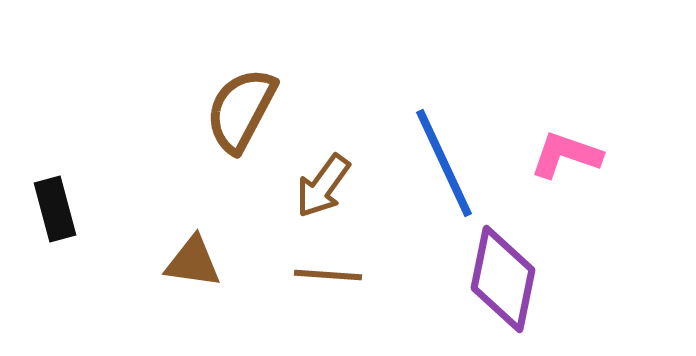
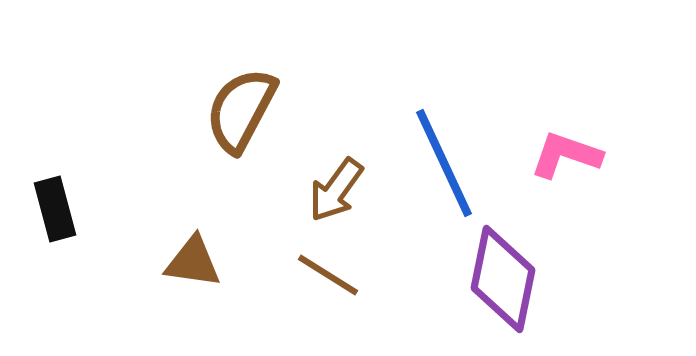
brown arrow: moved 13 px right, 4 px down
brown line: rotated 28 degrees clockwise
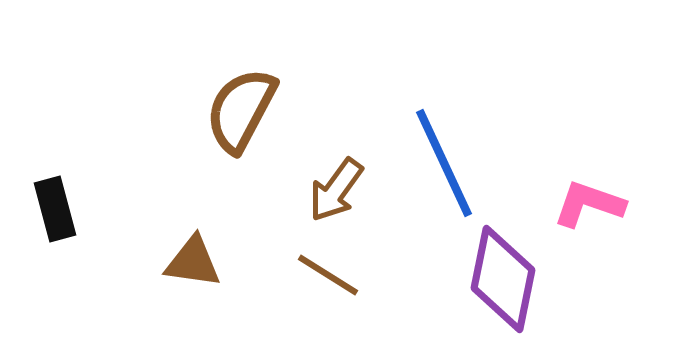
pink L-shape: moved 23 px right, 49 px down
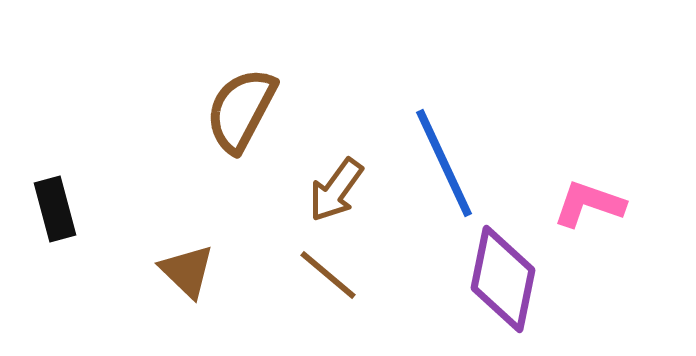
brown triangle: moved 6 px left, 9 px down; rotated 36 degrees clockwise
brown line: rotated 8 degrees clockwise
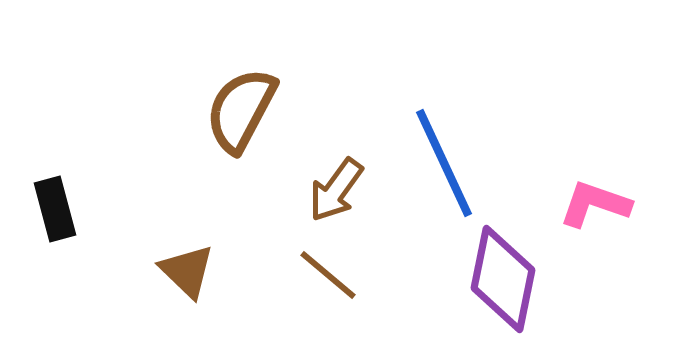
pink L-shape: moved 6 px right
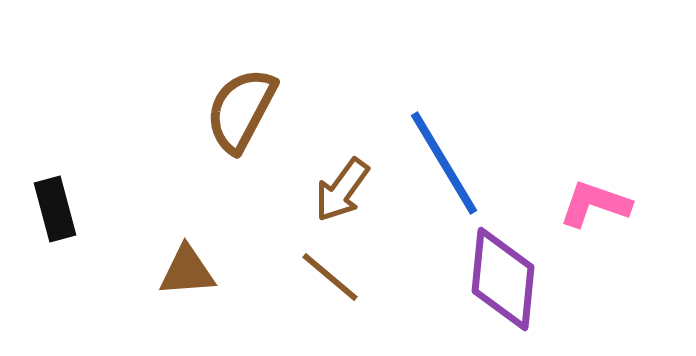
blue line: rotated 6 degrees counterclockwise
brown arrow: moved 6 px right
brown triangle: rotated 48 degrees counterclockwise
brown line: moved 2 px right, 2 px down
purple diamond: rotated 6 degrees counterclockwise
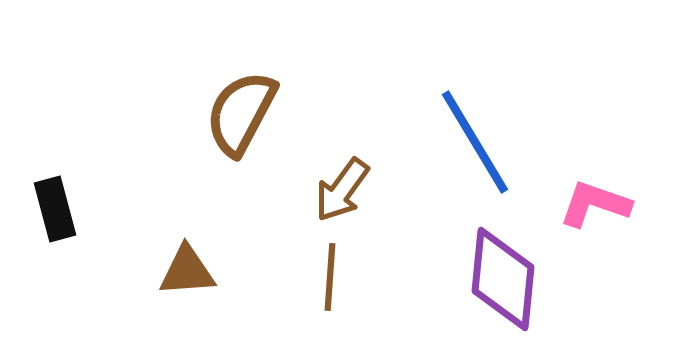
brown semicircle: moved 3 px down
blue line: moved 31 px right, 21 px up
brown line: rotated 54 degrees clockwise
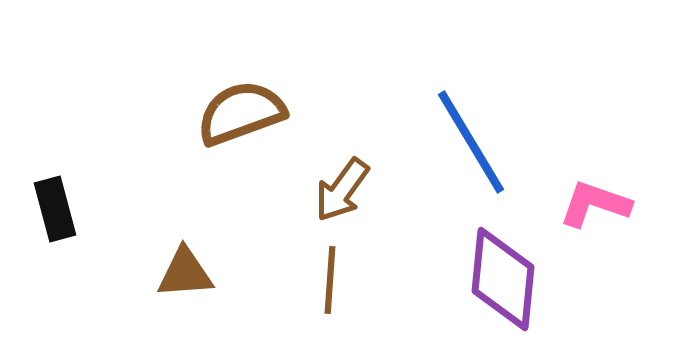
brown semicircle: rotated 42 degrees clockwise
blue line: moved 4 px left
brown triangle: moved 2 px left, 2 px down
brown line: moved 3 px down
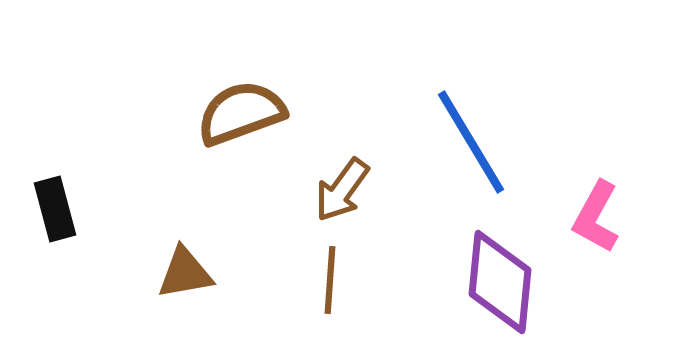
pink L-shape: moved 1 px right, 13 px down; rotated 80 degrees counterclockwise
brown triangle: rotated 6 degrees counterclockwise
purple diamond: moved 3 px left, 3 px down
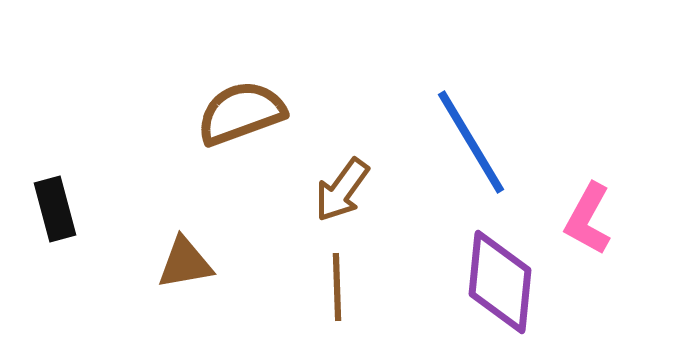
pink L-shape: moved 8 px left, 2 px down
brown triangle: moved 10 px up
brown line: moved 7 px right, 7 px down; rotated 6 degrees counterclockwise
